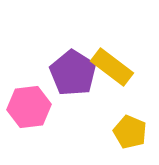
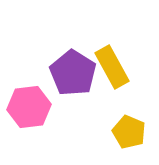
yellow rectangle: rotated 24 degrees clockwise
yellow pentagon: moved 1 px left
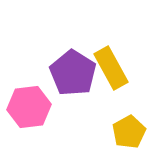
yellow rectangle: moved 1 px left, 1 px down
yellow pentagon: rotated 20 degrees clockwise
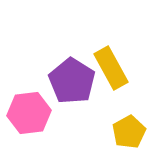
purple pentagon: moved 1 px left, 8 px down
pink hexagon: moved 6 px down
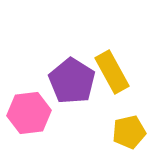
yellow rectangle: moved 1 px right, 4 px down
yellow pentagon: rotated 16 degrees clockwise
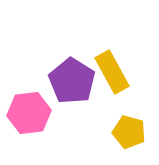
yellow pentagon: rotated 28 degrees clockwise
